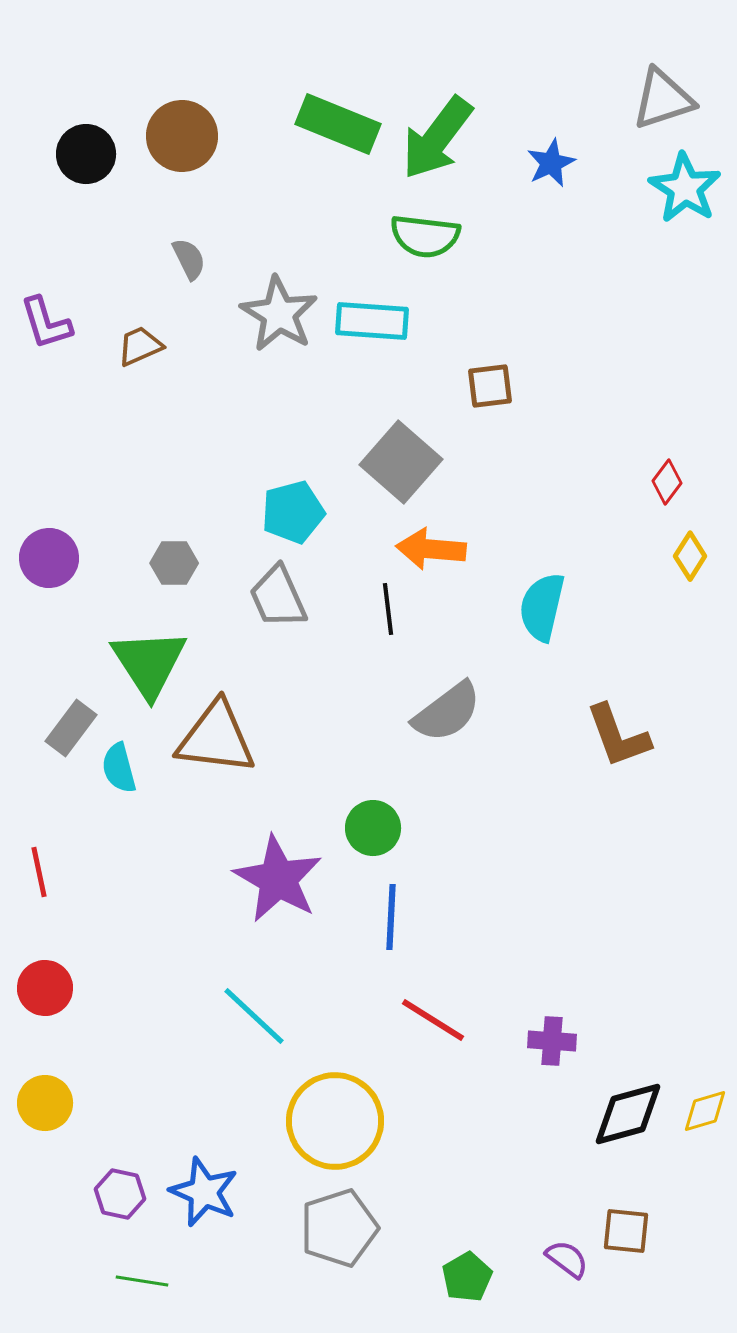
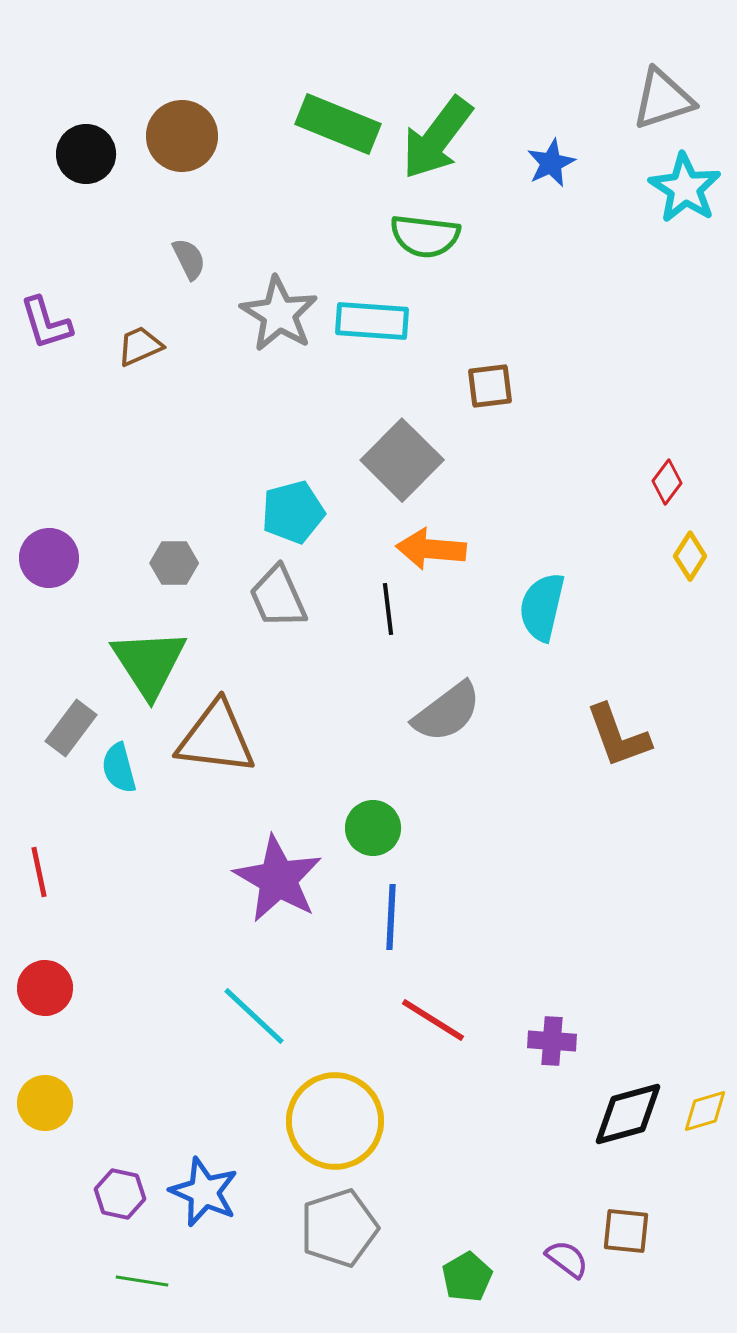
gray square at (401, 462): moved 1 px right, 2 px up; rotated 4 degrees clockwise
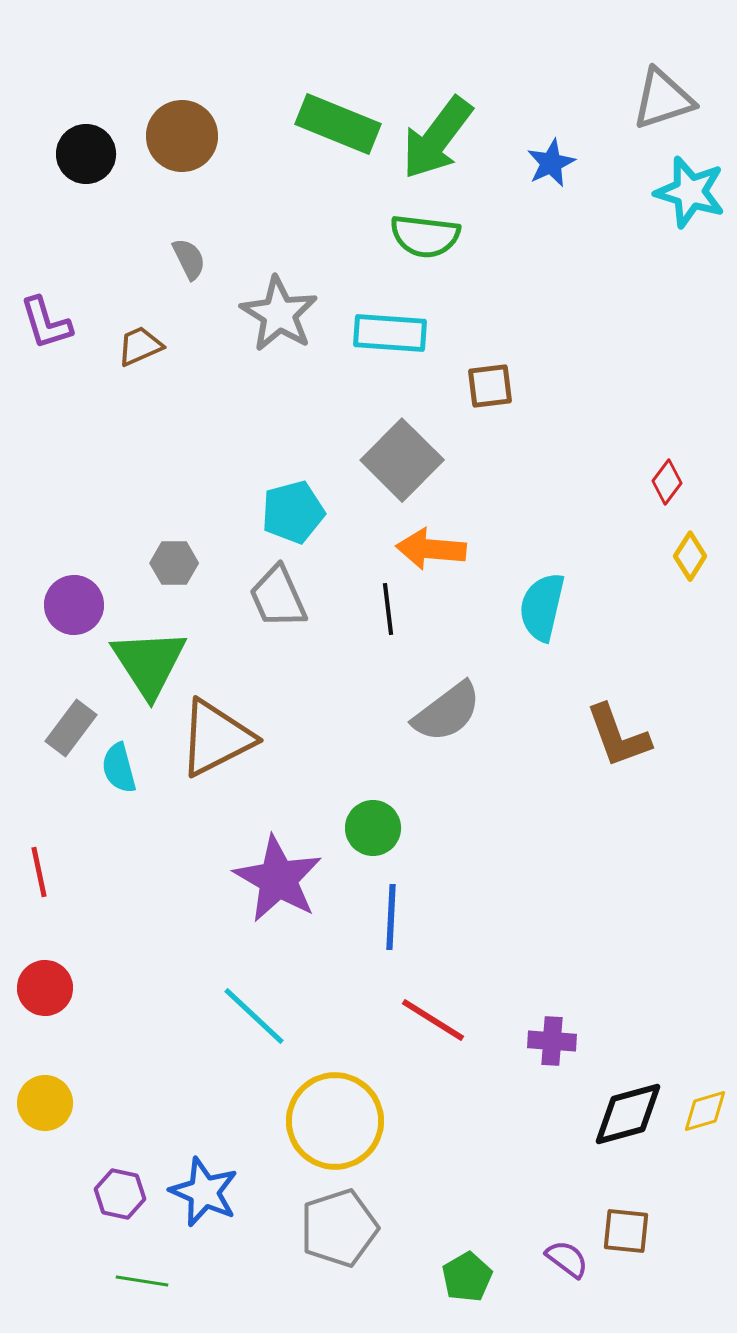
cyan star at (685, 188): moved 5 px right, 4 px down; rotated 16 degrees counterclockwise
cyan rectangle at (372, 321): moved 18 px right, 12 px down
purple circle at (49, 558): moved 25 px right, 47 px down
brown triangle at (216, 738): rotated 34 degrees counterclockwise
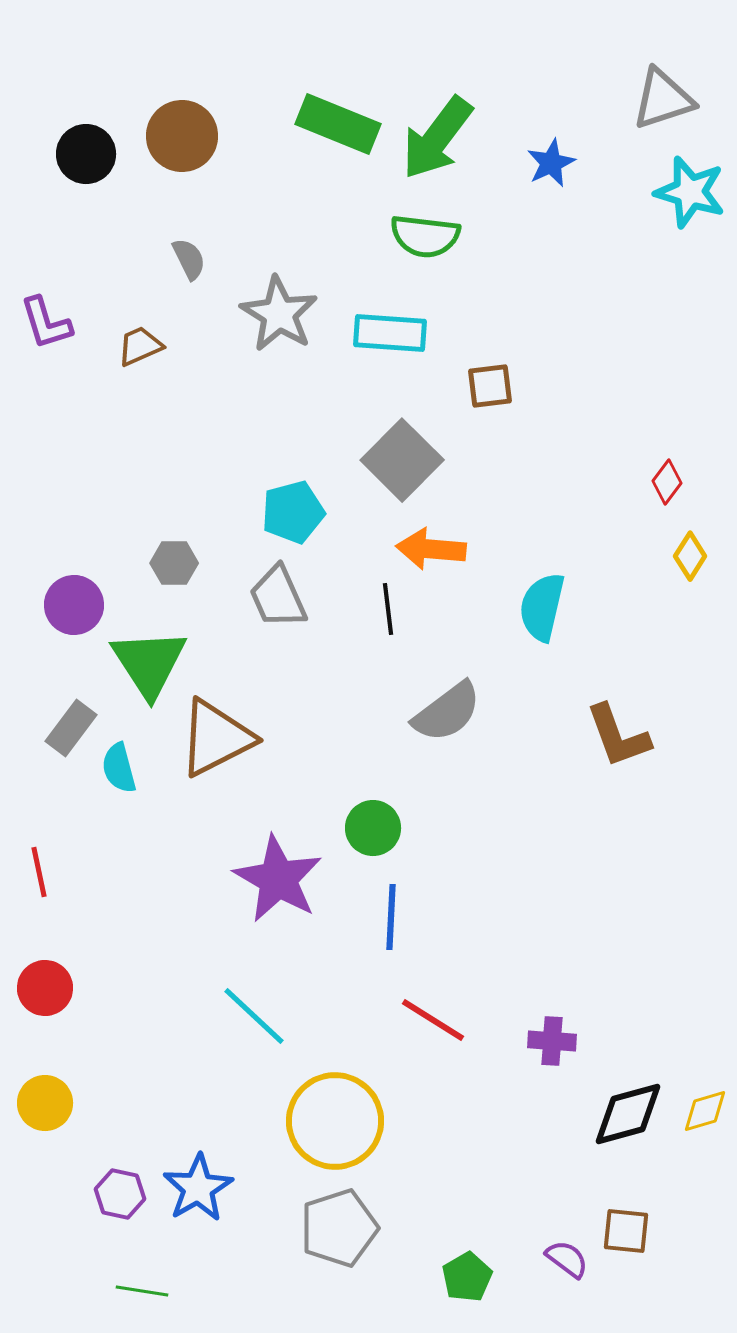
blue star at (204, 1192): moved 6 px left, 4 px up; rotated 18 degrees clockwise
green line at (142, 1281): moved 10 px down
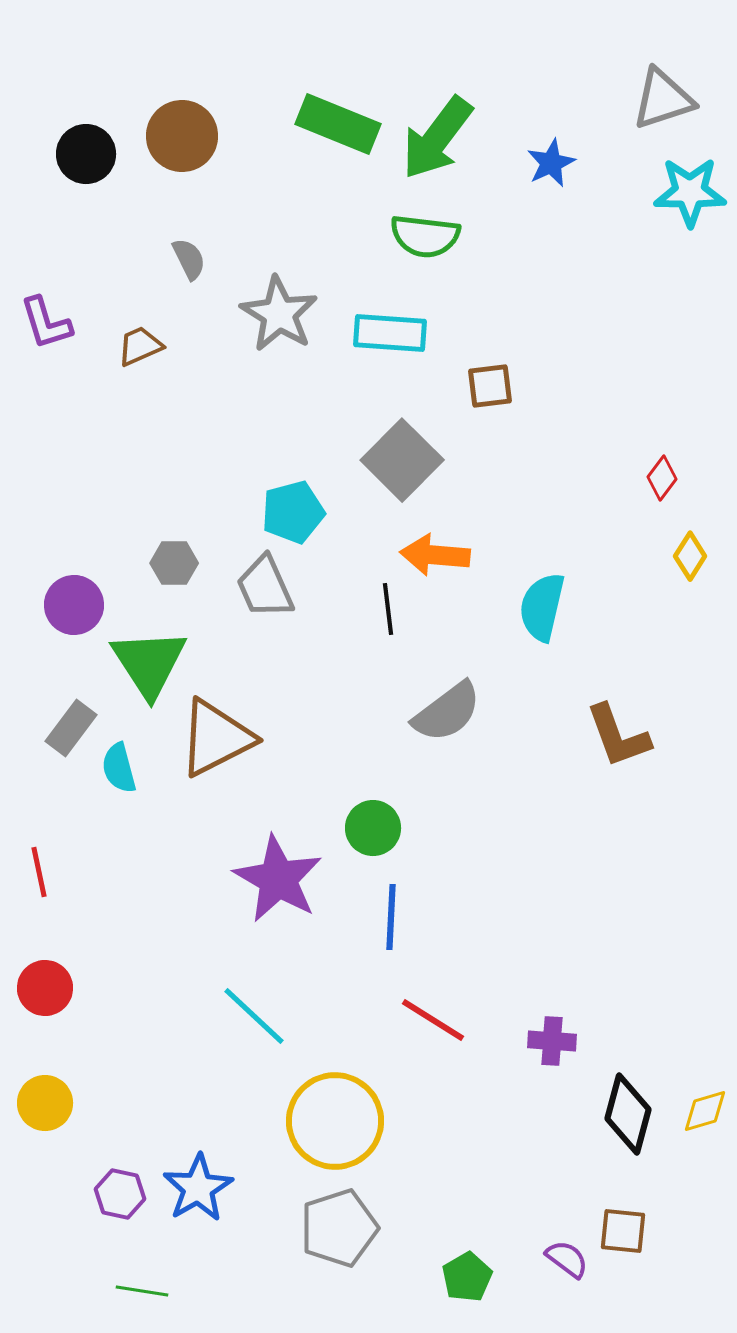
cyan star at (690, 192): rotated 16 degrees counterclockwise
red diamond at (667, 482): moved 5 px left, 4 px up
orange arrow at (431, 549): moved 4 px right, 6 px down
gray trapezoid at (278, 597): moved 13 px left, 10 px up
black diamond at (628, 1114): rotated 60 degrees counterclockwise
brown square at (626, 1231): moved 3 px left
